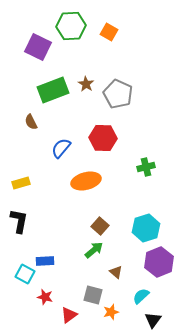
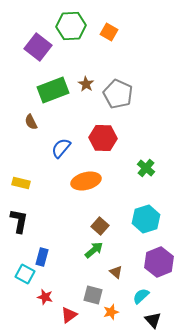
purple square: rotated 12 degrees clockwise
green cross: moved 1 px down; rotated 36 degrees counterclockwise
yellow rectangle: rotated 30 degrees clockwise
cyan hexagon: moved 9 px up
blue rectangle: moved 3 px left, 4 px up; rotated 72 degrees counterclockwise
black triangle: rotated 18 degrees counterclockwise
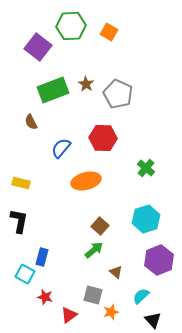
purple hexagon: moved 2 px up
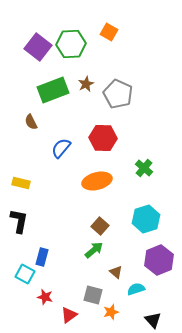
green hexagon: moved 18 px down
brown star: rotated 14 degrees clockwise
green cross: moved 2 px left
orange ellipse: moved 11 px right
cyan semicircle: moved 5 px left, 7 px up; rotated 24 degrees clockwise
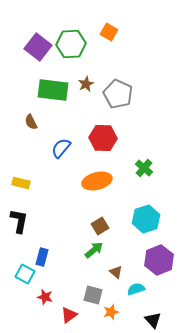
green rectangle: rotated 28 degrees clockwise
brown square: rotated 18 degrees clockwise
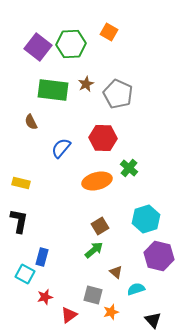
green cross: moved 15 px left
purple hexagon: moved 4 px up; rotated 24 degrees counterclockwise
red star: rotated 28 degrees counterclockwise
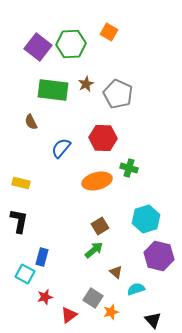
green cross: rotated 24 degrees counterclockwise
gray square: moved 3 px down; rotated 18 degrees clockwise
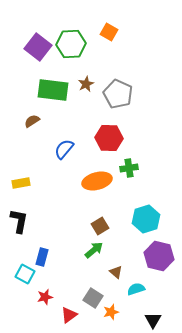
brown semicircle: moved 1 px right, 1 px up; rotated 84 degrees clockwise
red hexagon: moved 6 px right
blue semicircle: moved 3 px right, 1 px down
green cross: rotated 24 degrees counterclockwise
yellow rectangle: rotated 24 degrees counterclockwise
black triangle: rotated 12 degrees clockwise
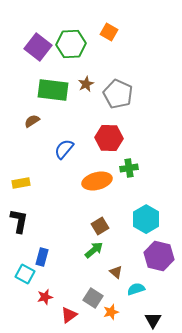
cyan hexagon: rotated 12 degrees counterclockwise
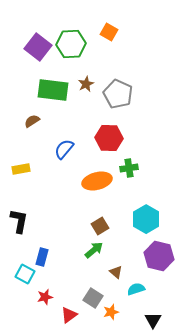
yellow rectangle: moved 14 px up
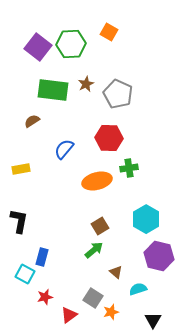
cyan semicircle: moved 2 px right
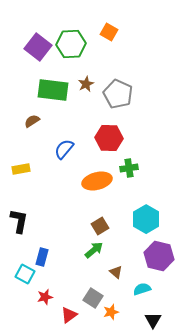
cyan semicircle: moved 4 px right
